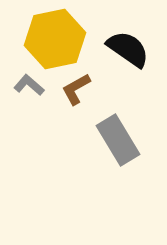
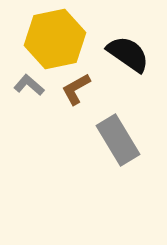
black semicircle: moved 5 px down
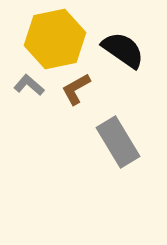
black semicircle: moved 5 px left, 4 px up
gray rectangle: moved 2 px down
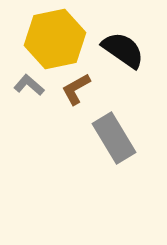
gray rectangle: moved 4 px left, 4 px up
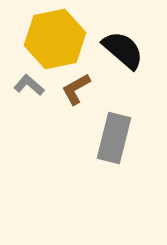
black semicircle: rotated 6 degrees clockwise
gray rectangle: rotated 45 degrees clockwise
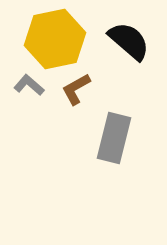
black semicircle: moved 6 px right, 9 px up
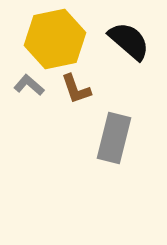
brown L-shape: rotated 80 degrees counterclockwise
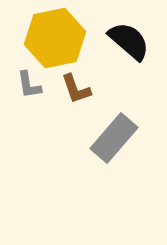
yellow hexagon: moved 1 px up
gray L-shape: rotated 140 degrees counterclockwise
gray rectangle: rotated 27 degrees clockwise
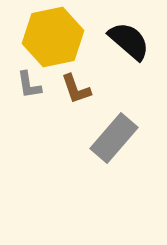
yellow hexagon: moved 2 px left, 1 px up
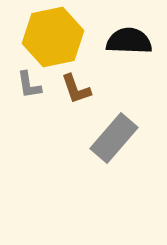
black semicircle: rotated 39 degrees counterclockwise
